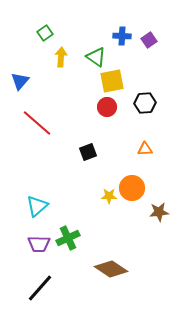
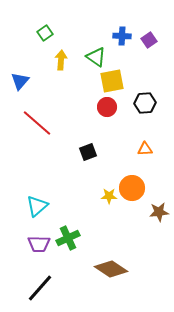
yellow arrow: moved 3 px down
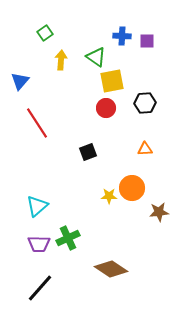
purple square: moved 2 px left, 1 px down; rotated 35 degrees clockwise
red circle: moved 1 px left, 1 px down
red line: rotated 16 degrees clockwise
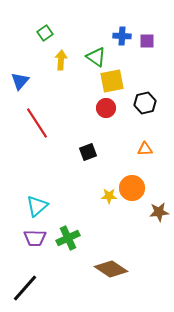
black hexagon: rotated 10 degrees counterclockwise
purple trapezoid: moved 4 px left, 6 px up
black line: moved 15 px left
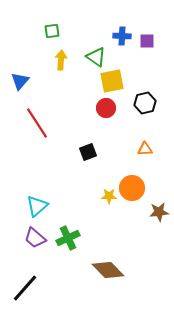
green square: moved 7 px right, 2 px up; rotated 28 degrees clockwise
purple trapezoid: rotated 40 degrees clockwise
brown diamond: moved 3 px left, 1 px down; rotated 12 degrees clockwise
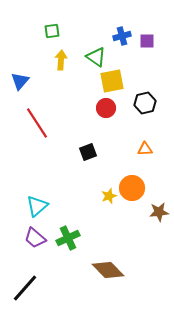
blue cross: rotated 18 degrees counterclockwise
yellow star: rotated 21 degrees counterclockwise
